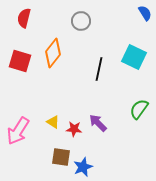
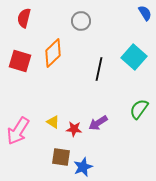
orange diamond: rotated 8 degrees clockwise
cyan square: rotated 15 degrees clockwise
purple arrow: rotated 78 degrees counterclockwise
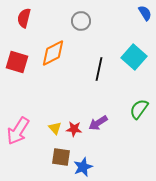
orange diamond: rotated 16 degrees clockwise
red square: moved 3 px left, 1 px down
yellow triangle: moved 2 px right, 6 px down; rotated 16 degrees clockwise
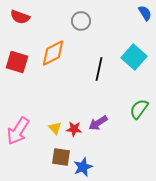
red semicircle: moved 4 px left, 1 px up; rotated 84 degrees counterclockwise
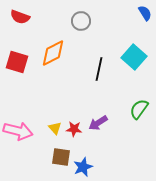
pink arrow: rotated 108 degrees counterclockwise
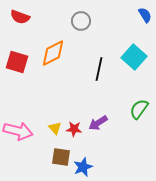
blue semicircle: moved 2 px down
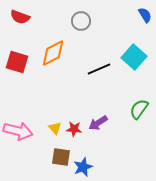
black line: rotated 55 degrees clockwise
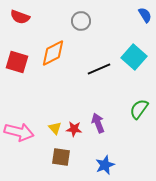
purple arrow: rotated 102 degrees clockwise
pink arrow: moved 1 px right, 1 px down
blue star: moved 22 px right, 2 px up
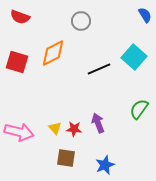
brown square: moved 5 px right, 1 px down
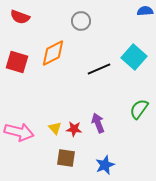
blue semicircle: moved 4 px up; rotated 63 degrees counterclockwise
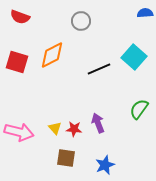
blue semicircle: moved 2 px down
orange diamond: moved 1 px left, 2 px down
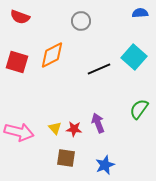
blue semicircle: moved 5 px left
